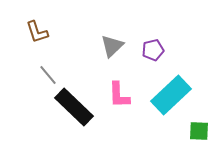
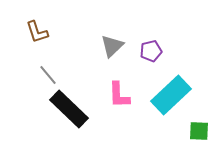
purple pentagon: moved 2 px left, 1 px down
black rectangle: moved 5 px left, 2 px down
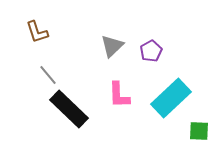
purple pentagon: rotated 15 degrees counterclockwise
cyan rectangle: moved 3 px down
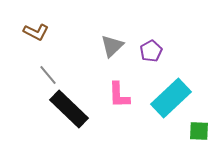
brown L-shape: moved 1 px left; rotated 45 degrees counterclockwise
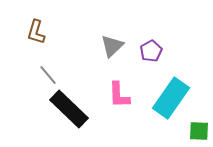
brown L-shape: rotated 80 degrees clockwise
cyan rectangle: rotated 12 degrees counterclockwise
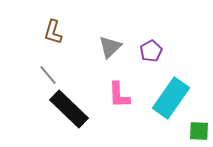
brown L-shape: moved 17 px right
gray triangle: moved 2 px left, 1 px down
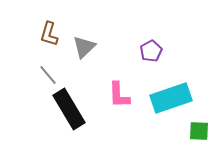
brown L-shape: moved 4 px left, 2 px down
gray triangle: moved 26 px left
cyan rectangle: rotated 36 degrees clockwise
black rectangle: rotated 15 degrees clockwise
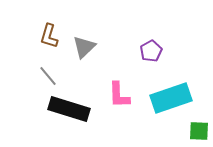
brown L-shape: moved 2 px down
gray line: moved 1 px down
black rectangle: rotated 42 degrees counterclockwise
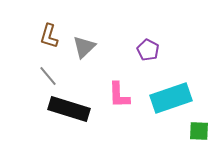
purple pentagon: moved 3 px left, 1 px up; rotated 15 degrees counterclockwise
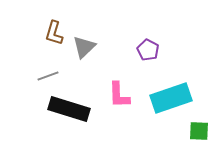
brown L-shape: moved 5 px right, 3 px up
gray line: rotated 70 degrees counterclockwise
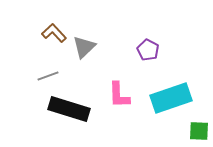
brown L-shape: rotated 120 degrees clockwise
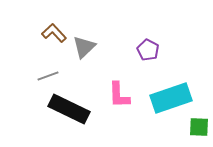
black rectangle: rotated 9 degrees clockwise
green square: moved 4 px up
